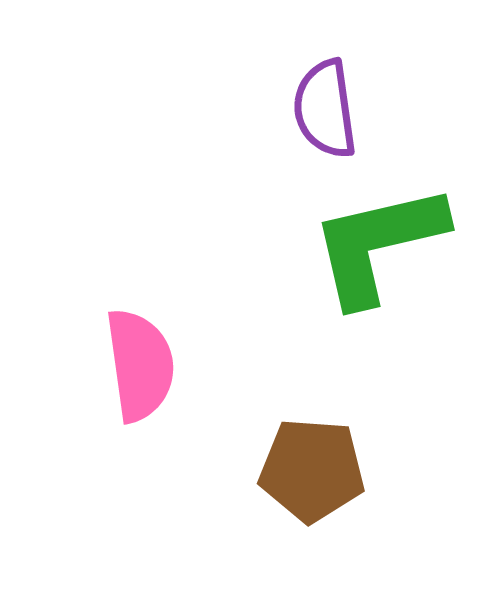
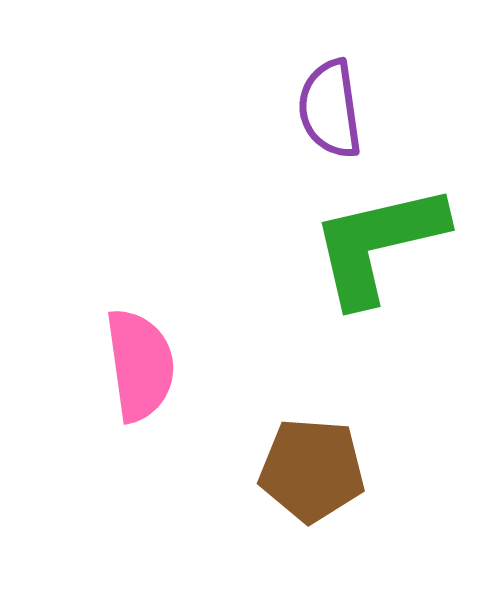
purple semicircle: moved 5 px right
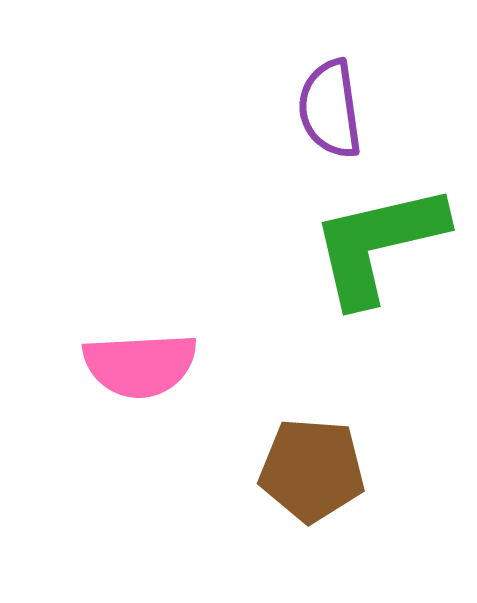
pink semicircle: rotated 95 degrees clockwise
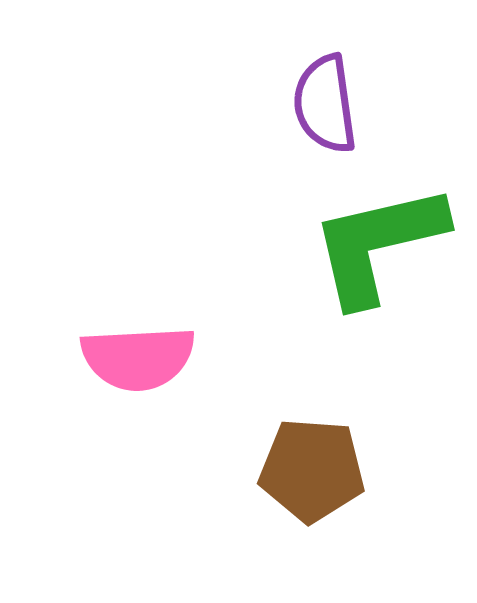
purple semicircle: moved 5 px left, 5 px up
pink semicircle: moved 2 px left, 7 px up
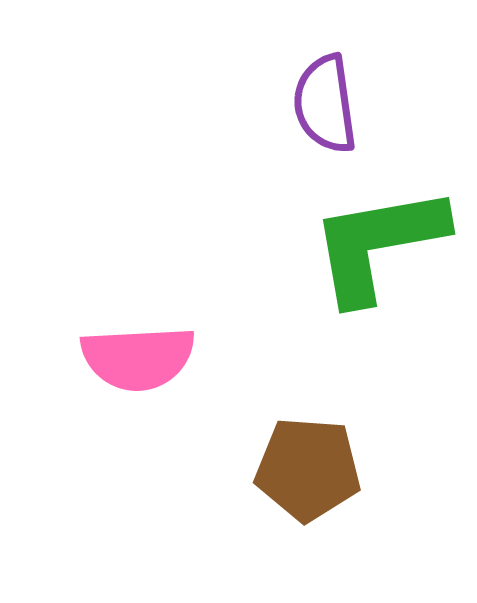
green L-shape: rotated 3 degrees clockwise
brown pentagon: moved 4 px left, 1 px up
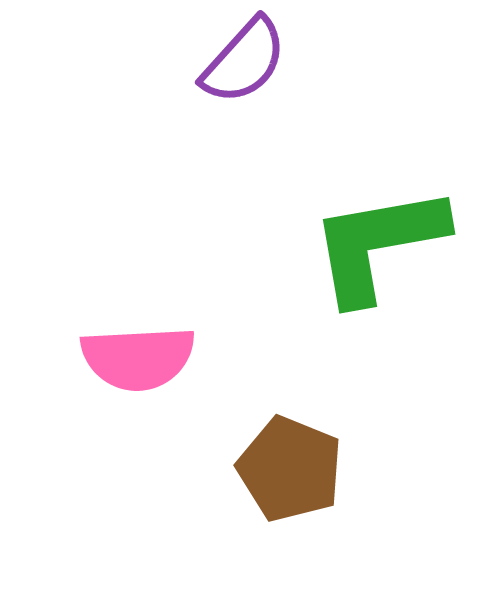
purple semicircle: moved 81 px left, 43 px up; rotated 130 degrees counterclockwise
brown pentagon: moved 18 px left; rotated 18 degrees clockwise
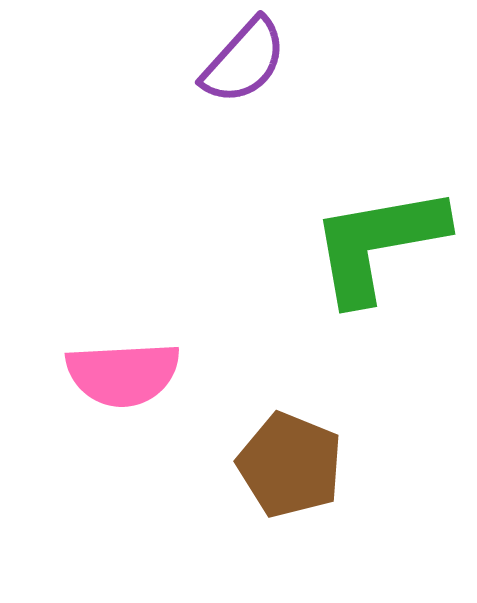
pink semicircle: moved 15 px left, 16 px down
brown pentagon: moved 4 px up
